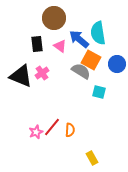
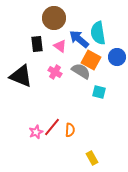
blue circle: moved 7 px up
pink cross: moved 13 px right, 1 px up; rotated 24 degrees counterclockwise
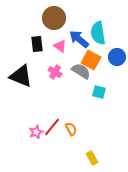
orange semicircle: moved 1 px right, 1 px up; rotated 32 degrees counterclockwise
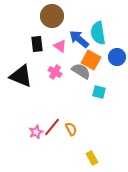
brown circle: moved 2 px left, 2 px up
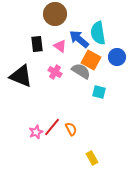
brown circle: moved 3 px right, 2 px up
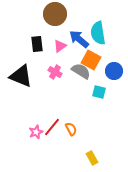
pink triangle: rotated 48 degrees clockwise
blue circle: moved 3 px left, 14 px down
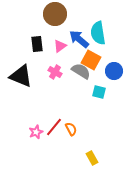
red line: moved 2 px right
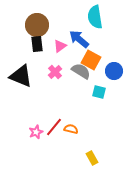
brown circle: moved 18 px left, 11 px down
cyan semicircle: moved 3 px left, 16 px up
pink cross: rotated 16 degrees clockwise
orange semicircle: rotated 48 degrees counterclockwise
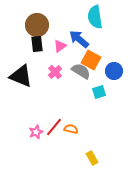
cyan square: rotated 32 degrees counterclockwise
